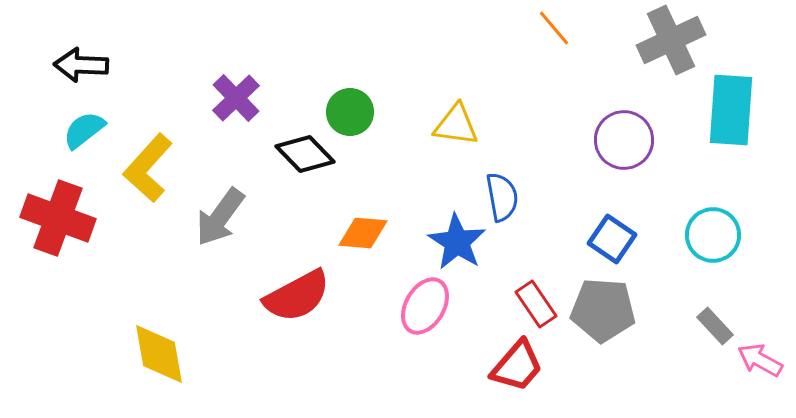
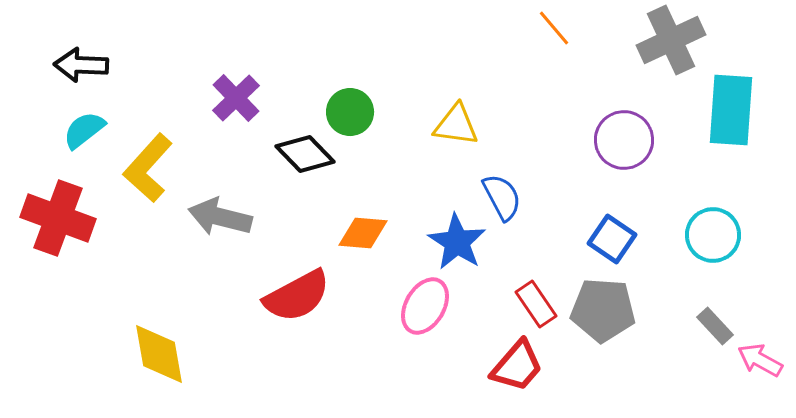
blue semicircle: rotated 18 degrees counterclockwise
gray arrow: rotated 68 degrees clockwise
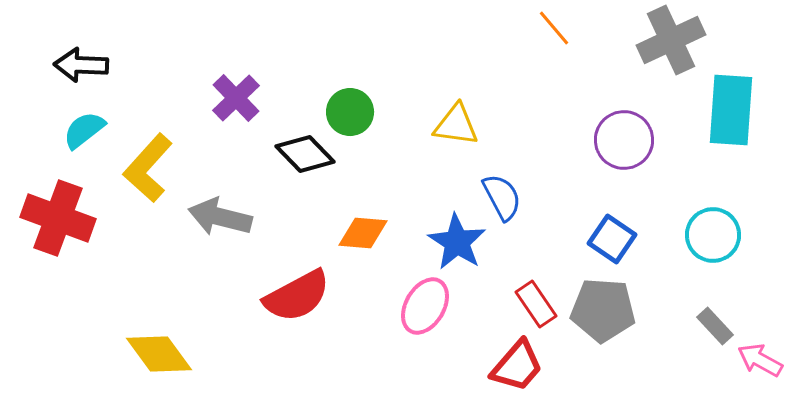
yellow diamond: rotated 26 degrees counterclockwise
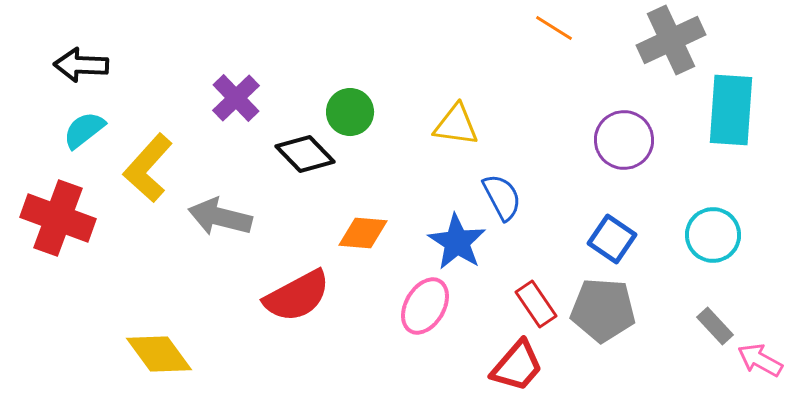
orange line: rotated 18 degrees counterclockwise
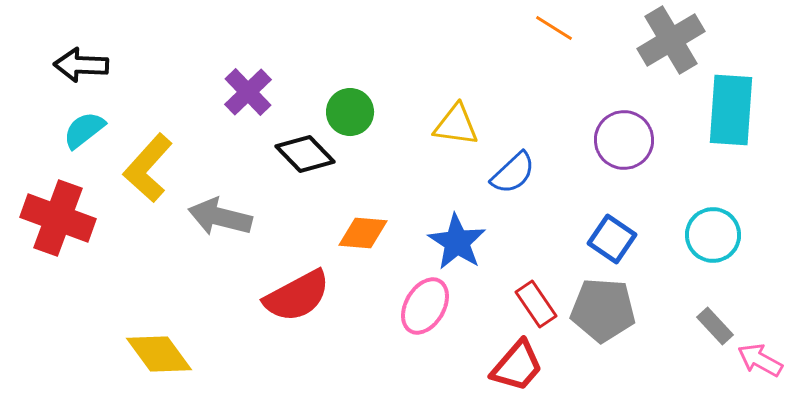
gray cross: rotated 6 degrees counterclockwise
purple cross: moved 12 px right, 6 px up
blue semicircle: moved 11 px right, 24 px up; rotated 75 degrees clockwise
